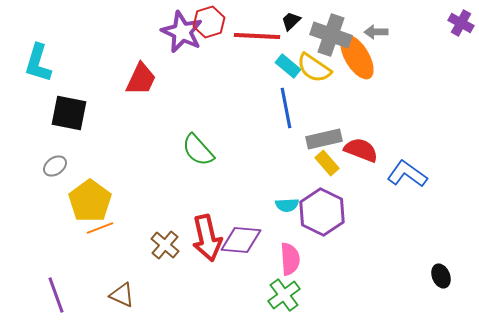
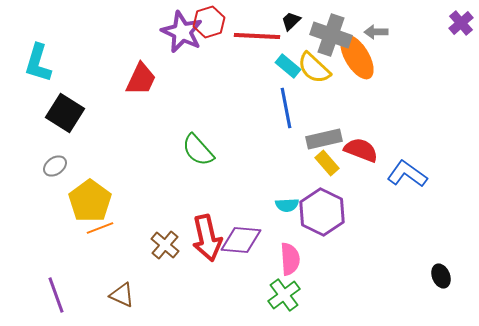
purple cross: rotated 20 degrees clockwise
yellow semicircle: rotated 9 degrees clockwise
black square: moved 4 px left; rotated 21 degrees clockwise
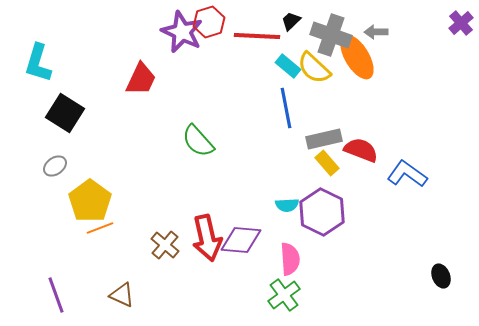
green semicircle: moved 9 px up
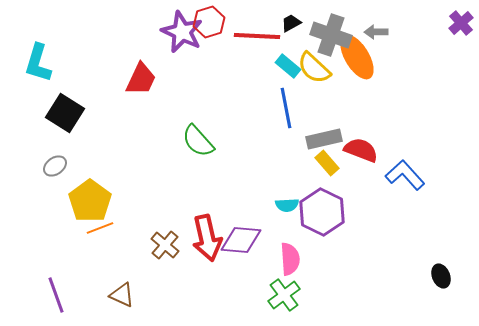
black trapezoid: moved 2 px down; rotated 15 degrees clockwise
blue L-shape: moved 2 px left, 1 px down; rotated 12 degrees clockwise
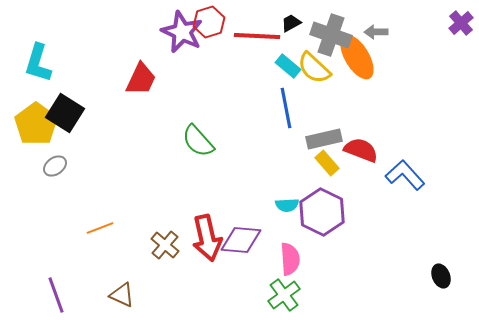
yellow pentagon: moved 54 px left, 77 px up
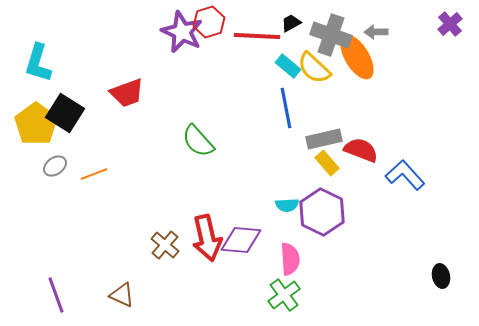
purple cross: moved 11 px left, 1 px down
red trapezoid: moved 14 px left, 14 px down; rotated 45 degrees clockwise
orange line: moved 6 px left, 54 px up
black ellipse: rotated 10 degrees clockwise
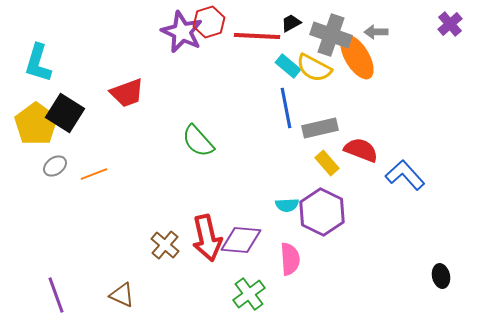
yellow semicircle: rotated 15 degrees counterclockwise
gray rectangle: moved 4 px left, 11 px up
green cross: moved 35 px left, 1 px up
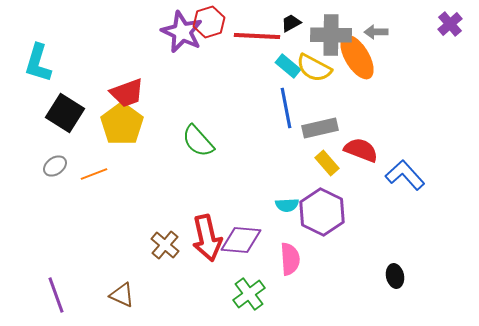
gray cross: rotated 18 degrees counterclockwise
yellow pentagon: moved 86 px right
black ellipse: moved 46 px left
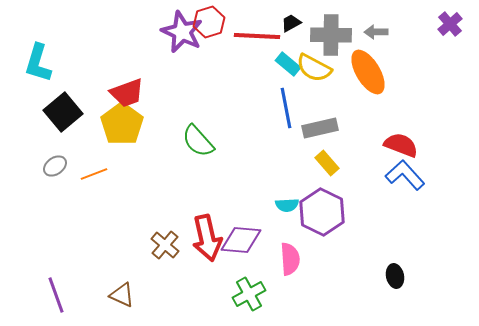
orange ellipse: moved 11 px right, 15 px down
cyan rectangle: moved 2 px up
black square: moved 2 px left, 1 px up; rotated 18 degrees clockwise
red semicircle: moved 40 px right, 5 px up
green cross: rotated 8 degrees clockwise
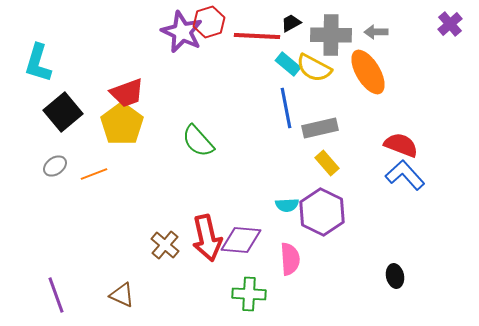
green cross: rotated 32 degrees clockwise
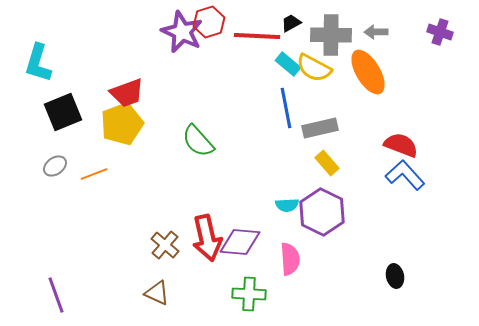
purple cross: moved 10 px left, 8 px down; rotated 30 degrees counterclockwise
black square: rotated 18 degrees clockwise
yellow pentagon: rotated 15 degrees clockwise
purple diamond: moved 1 px left, 2 px down
brown triangle: moved 35 px right, 2 px up
